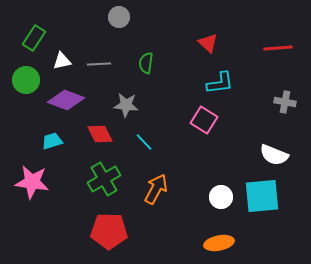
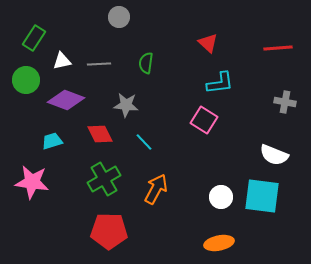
cyan square: rotated 12 degrees clockwise
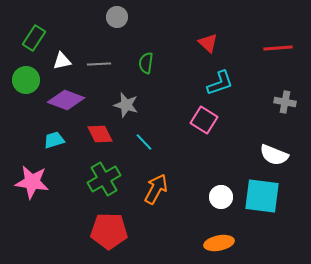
gray circle: moved 2 px left
cyan L-shape: rotated 12 degrees counterclockwise
gray star: rotated 10 degrees clockwise
cyan trapezoid: moved 2 px right, 1 px up
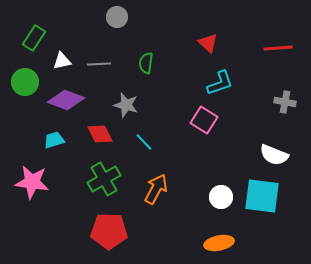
green circle: moved 1 px left, 2 px down
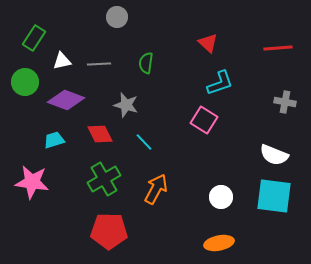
cyan square: moved 12 px right
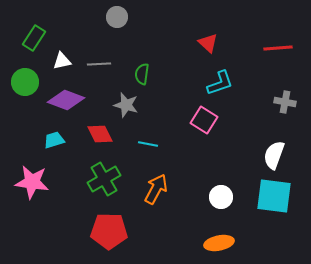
green semicircle: moved 4 px left, 11 px down
cyan line: moved 4 px right, 2 px down; rotated 36 degrees counterclockwise
white semicircle: rotated 88 degrees clockwise
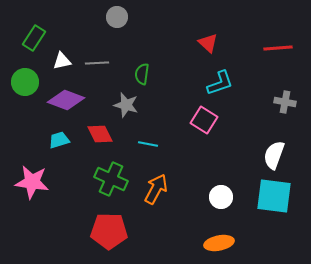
gray line: moved 2 px left, 1 px up
cyan trapezoid: moved 5 px right
green cross: moved 7 px right; rotated 36 degrees counterclockwise
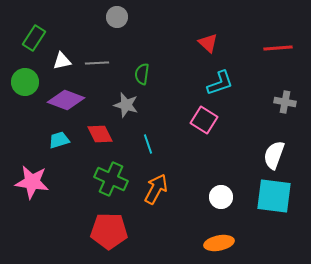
cyan line: rotated 60 degrees clockwise
